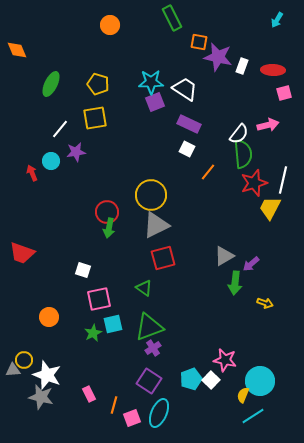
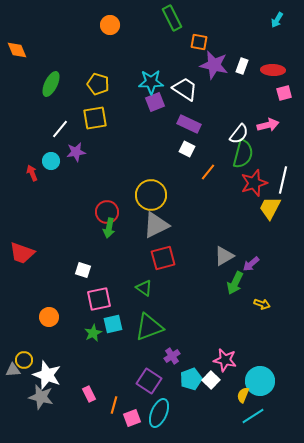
purple star at (218, 57): moved 4 px left, 8 px down
green semicircle at (243, 154): rotated 20 degrees clockwise
green arrow at (235, 283): rotated 20 degrees clockwise
yellow arrow at (265, 303): moved 3 px left, 1 px down
purple cross at (153, 348): moved 19 px right, 8 px down
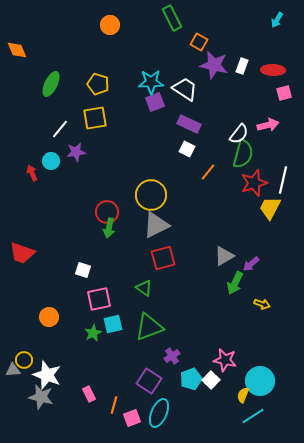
orange square at (199, 42): rotated 18 degrees clockwise
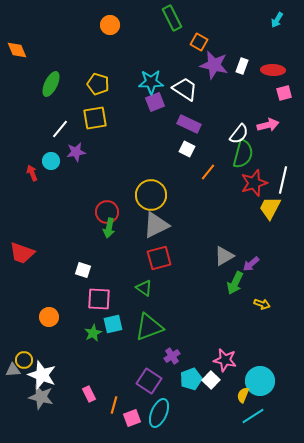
red square at (163, 258): moved 4 px left
pink square at (99, 299): rotated 15 degrees clockwise
white star at (47, 375): moved 5 px left
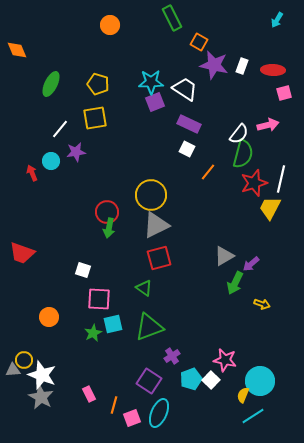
white line at (283, 180): moved 2 px left, 1 px up
gray star at (41, 397): rotated 15 degrees clockwise
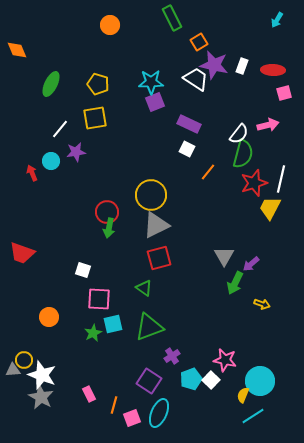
orange square at (199, 42): rotated 30 degrees clockwise
white trapezoid at (185, 89): moved 11 px right, 10 px up
gray triangle at (224, 256): rotated 30 degrees counterclockwise
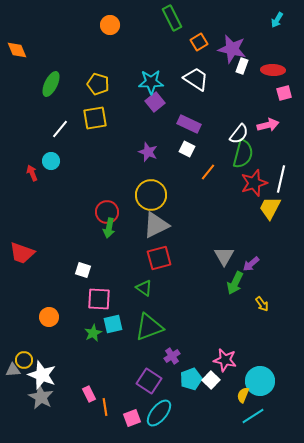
purple star at (214, 65): moved 18 px right, 16 px up
purple square at (155, 102): rotated 18 degrees counterclockwise
purple star at (76, 152): moved 72 px right; rotated 30 degrees clockwise
yellow arrow at (262, 304): rotated 35 degrees clockwise
orange line at (114, 405): moved 9 px left, 2 px down; rotated 24 degrees counterclockwise
cyan ellipse at (159, 413): rotated 16 degrees clockwise
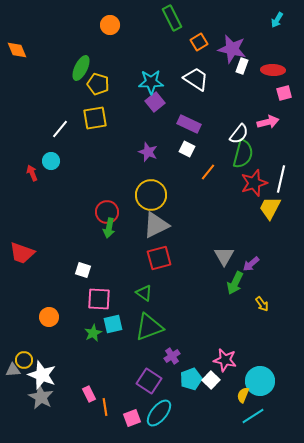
green ellipse at (51, 84): moved 30 px right, 16 px up
pink arrow at (268, 125): moved 3 px up
green triangle at (144, 288): moved 5 px down
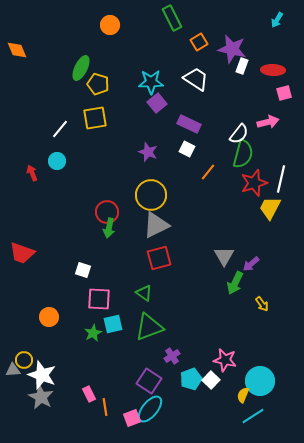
purple square at (155, 102): moved 2 px right, 1 px down
cyan circle at (51, 161): moved 6 px right
cyan ellipse at (159, 413): moved 9 px left, 4 px up
